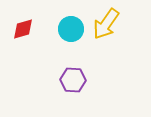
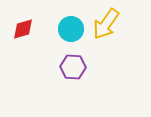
purple hexagon: moved 13 px up
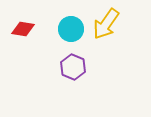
red diamond: rotated 25 degrees clockwise
purple hexagon: rotated 20 degrees clockwise
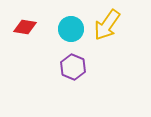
yellow arrow: moved 1 px right, 1 px down
red diamond: moved 2 px right, 2 px up
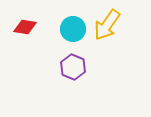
cyan circle: moved 2 px right
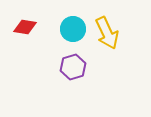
yellow arrow: moved 8 px down; rotated 60 degrees counterclockwise
purple hexagon: rotated 20 degrees clockwise
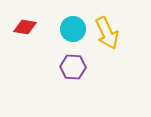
purple hexagon: rotated 20 degrees clockwise
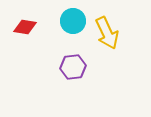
cyan circle: moved 8 px up
purple hexagon: rotated 10 degrees counterclockwise
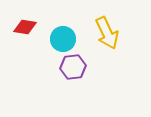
cyan circle: moved 10 px left, 18 px down
